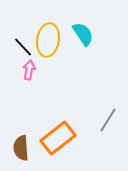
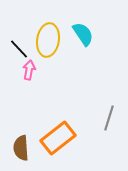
black line: moved 4 px left, 2 px down
gray line: moved 1 px right, 2 px up; rotated 15 degrees counterclockwise
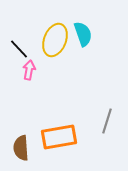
cyan semicircle: rotated 15 degrees clockwise
yellow ellipse: moved 7 px right; rotated 12 degrees clockwise
gray line: moved 2 px left, 3 px down
orange rectangle: moved 1 px right, 1 px up; rotated 28 degrees clockwise
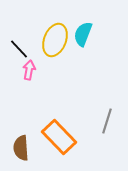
cyan semicircle: rotated 140 degrees counterclockwise
orange rectangle: rotated 56 degrees clockwise
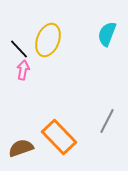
cyan semicircle: moved 24 px right
yellow ellipse: moved 7 px left
pink arrow: moved 6 px left
gray line: rotated 10 degrees clockwise
brown semicircle: rotated 75 degrees clockwise
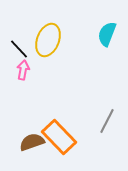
brown semicircle: moved 11 px right, 6 px up
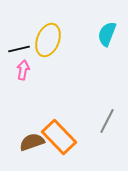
black line: rotated 60 degrees counterclockwise
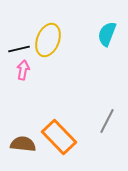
brown semicircle: moved 9 px left, 2 px down; rotated 25 degrees clockwise
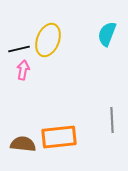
gray line: moved 5 px right, 1 px up; rotated 30 degrees counterclockwise
orange rectangle: rotated 52 degrees counterclockwise
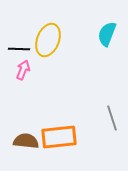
black line: rotated 15 degrees clockwise
pink arrow: rotated 12 degrees clockwise
gray line: moved 2 px up; rotated 15 degrees counterclockwise
brown semicircle: moved 3 px right, 3 px up
